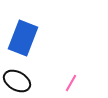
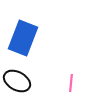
pink line: rotated 24 degrees counterclockwise
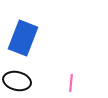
black ellipse: rotated 16 degrees counterclockwise
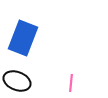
black ellipse: rotated 8 degrees clockwise
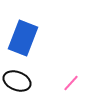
pink line: rotated 36 degrees clockwise
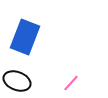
blue rectangle: moved 2 px right, 1 px up
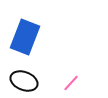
black ellipse: moved 7 px right
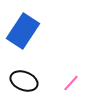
blue rectangle: moved 2 px left, 6 px up; rotated 12 degrees clockwise
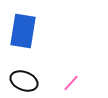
blue rectangle: rotated 24 degrees counterclockwise
